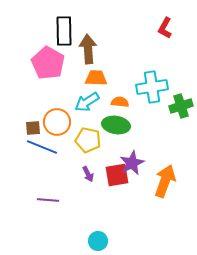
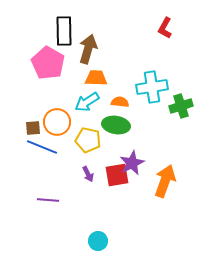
brown arrow: rotated 20 degrees clockwise
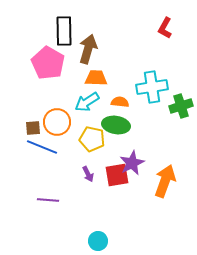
yellow pentagon: moved 4 px right, 1 px up
